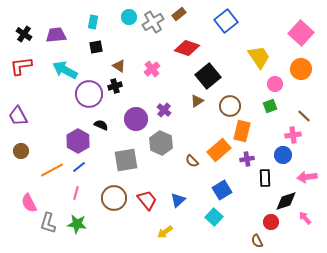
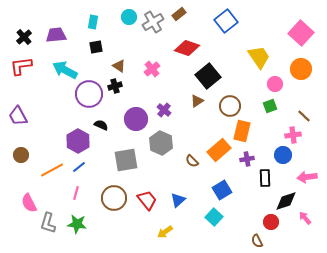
black cross at (24, 34): moved 3 px down; rotated 14 degrees clockwise
brown circle at (21, 151): moved 4 px down
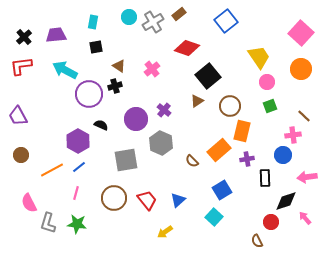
pink circle at (275, 84): moved 8 px left, 2 px up
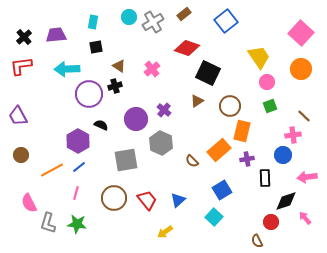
brown rectangle at (179, 14): moved 5 px right
cyan arrow at (65, 70): moved 2 px right, 1 px up; rotated 30 degrees counterclockwise
black square at (208, 76): moved 3 px up; rotated 25 degrees counterclockwise
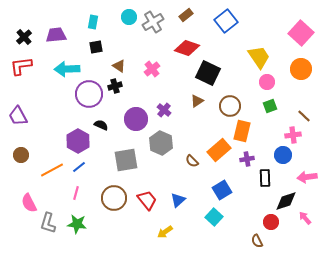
brown rectangle at (184, 14): moved 2 px right, 1 px down
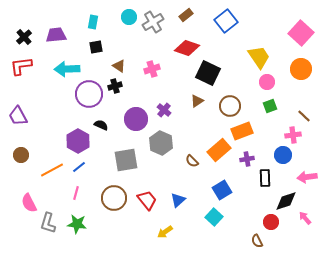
pink cross at (152, 69): rotated 21 degrees clockwise
orange rectangle at (242, 131): rotated 55 degrees clockwise
